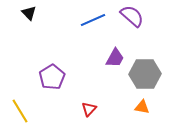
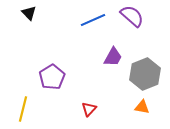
purple trapezoid: moved 2 px left, 1 px up
gray hexagon: rotated 20 degrees counterclockwise
yellow line: moved 3 px right, 2 px up; rotated 45 degrees clockwise
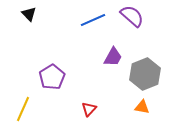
black triangle: moved 1 px down
yellow line: rotated 10 degrees clockwise
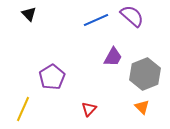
blue line: moved 3 px right
orange triangle: rotated 35 degrees clockwise
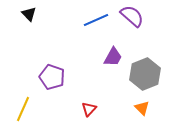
purple pentagon: rotated 20 degrees counterclockwise
orange triangle: moved 1 px down
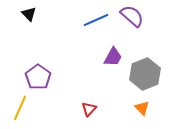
purple pentagon: moved 14 px left; rotated 15 degrees clockwise
yellow line: moved 3 px left, 1 px up
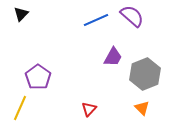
black triangle: moved 8 px left; rotated 28 degrees clockwise
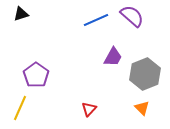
black triangle: rotated 28 degrees clockwise
purple pentagon: moved 2 px left, 2 px up
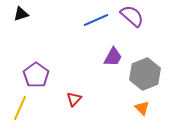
red triangle: moved 15 px left, 10 px up
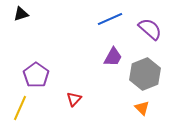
purple semicircle: moved 18 px right, 13 px down
blue line: moved 14 px right, 1 px up
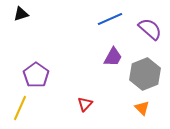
red triangle: moved 11 px right, 5 px down
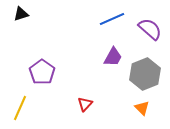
blue line: moved 2 px right
purple pentagon: moved 6 px right, 3 px up
